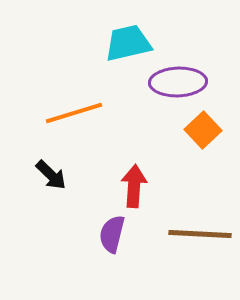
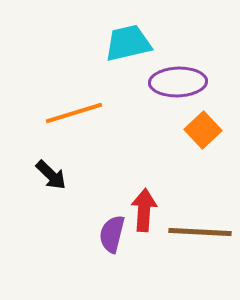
red arrow: moved 10 px right, 24 px down
brown line: moved 2 px up
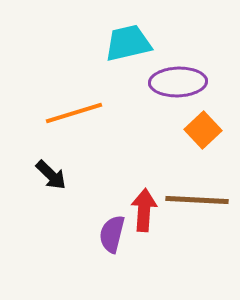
brown line: moved 3 px left, 32 px up
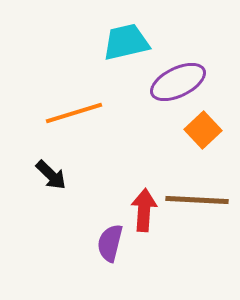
cyan trapezoid: moved 2 px left, 1 px up
purple ellipse: rotated 24 degrees counterclockwise
purple semicircle: moved 2 px left, 9 px down
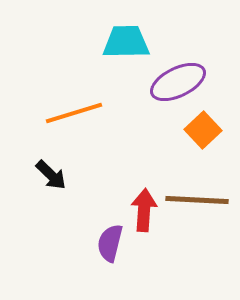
cyan trapezoid: rotated 12 degrees clockwise
